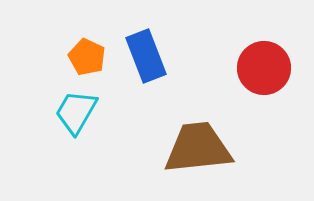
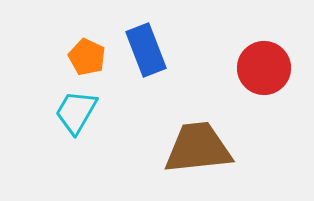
blue rectangle: moved 6 px up
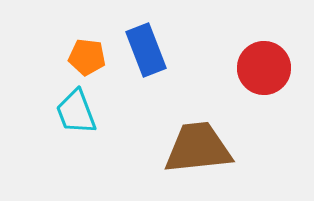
orange pentagon: rotated 18 degrees counterclockwise
cyan trapezoid: rotated 51 degrees counterclockwise
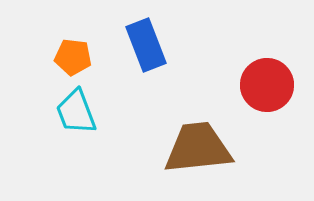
blue rectangle: moved 5 px up
orange pentagon: moved 14 px left
red circle: moved 3 px right, 17 px down
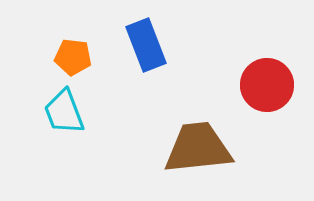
cyan trapezoid: moved 12 px left
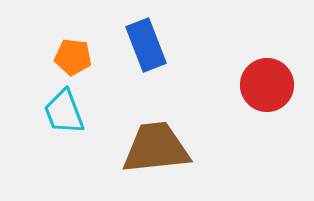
brown trapezoid: moved 42 px left
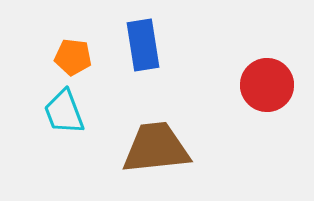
blue rectangle: moved 3 px left; rotated 12 degrees clockwise
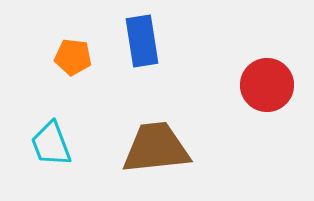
blue rectangle: moved 1 px left, 4 px up
cyan trapezoid: moved 13 px left, 32 px down
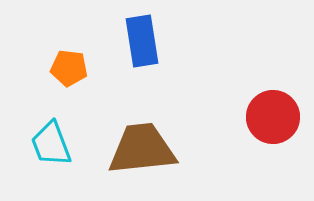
orange pentagon: moved 4 px left, 11 px down
red circle: moved 6 px right, 32 px down
brown trapezoid: moved 14 px left, 1 px down
